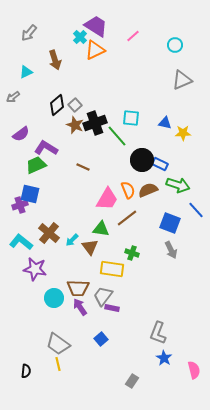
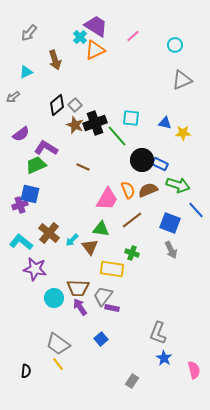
brown line at (127, 218): moved 5 px right, 2 px down
yellow line at (58, 364): rotated 24 degrees counterclockwise
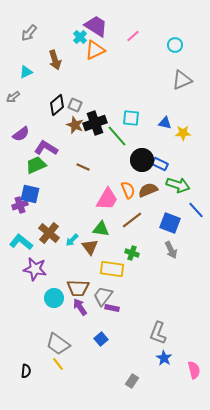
gray square at (75, 105): rotated 24 degrees counterclockwise
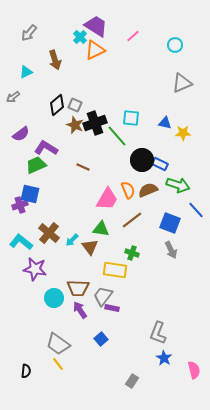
gray triangle at (182, 80): moved 3 px down
yellow rectangle at (112, 269): moved 3 px right, 1 px down
purple arrow at (80, 307): moved 3 px down
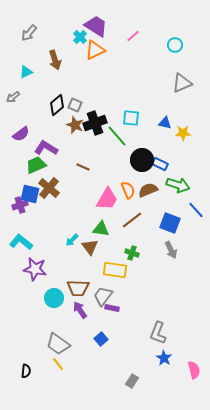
brown cross at (49, 233): moved 45 px up
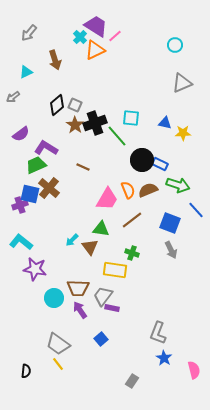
pink line at (133, 36): moved 18 px left
brown star at (75, 125): rotated 12 degrees clockwise
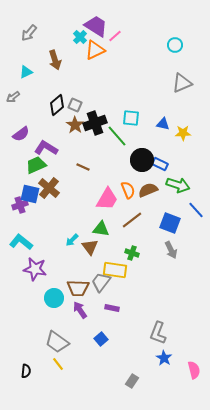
blue triangle at (165, 123): moved 2 px left, 1 px down
gray trapezoid at (103, 296): moved 2 px left, 14 px up
gray trapezoid at (58, 344): moved 1 px left, 2 px up
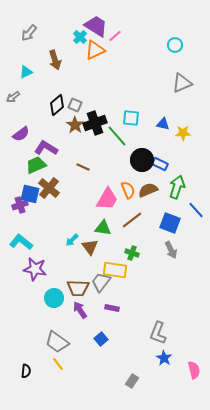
green arrow at (178, 185): moved 1 px left, 2 px down; rotated 90 degrees counterclockwise
green triangle at (101, 229): moved 2 px right, 1 px up
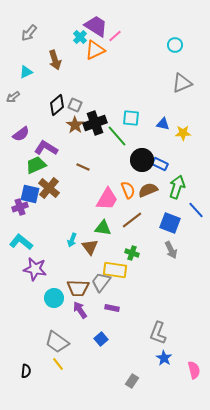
purple cross at (20, 205): moved 2 px down
cyan arrow at (72, 240): rotated 24 degrees counterclockwise
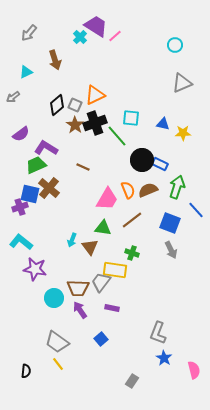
orange triangle at (95, 50): moved 45 px down
